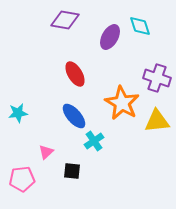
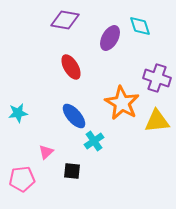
purple ellipse: moved 1 px down
red ellipse: moved 4 px left, 7 px up
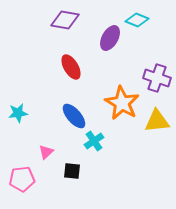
cyan diamond: moved 3 px left, 6 px up; rotated 50 degrees counterclockwise
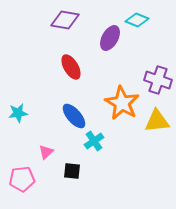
purple cross: moved 1 px right, 2 px down
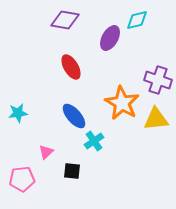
cyan diamond: rotated 35 degrees counterclockwise
yellow triangle: moved 1 px left, 2 px up
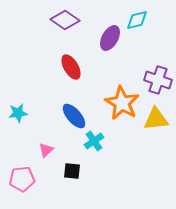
purple diamond: rotated 24 degrees clockwise
pink triangle: moved 2 px up
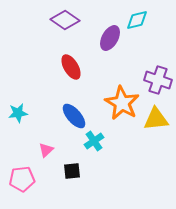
black square: rotated 12 degrees counterclockwise
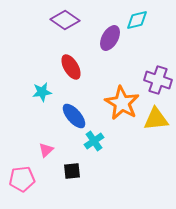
cyan star: moved 24 px right, 21 px up
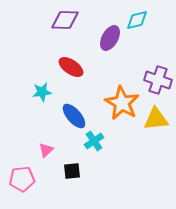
purple diamond: rotated 32 degrees counterclockwise
red ellipse: rotated 25 degrees counterclockwise
